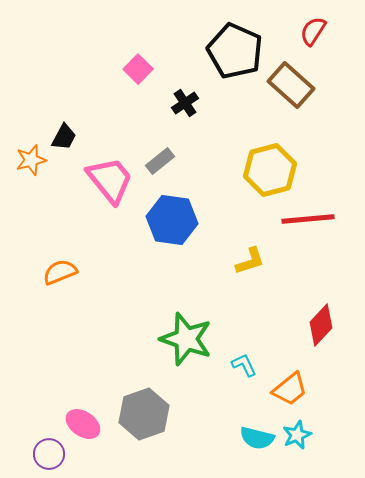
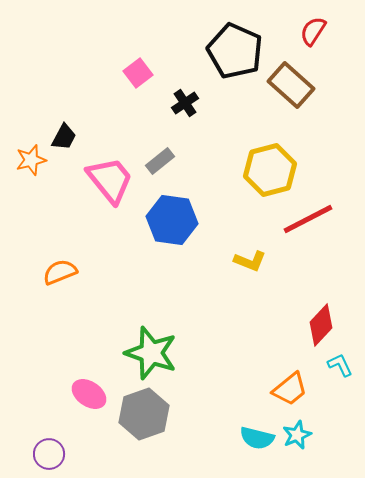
pink square: moved 4 px down; rotated 8 degrees clockwise
red line: rotated 22 degrees counterclockwise
yellow L-shape: rotated 40 degrees clockwise
green star: moved 35 px left, 14 px down
cyan L-shape: moved 96 px right
pink ellipse: moved 6 px right, 30 px up
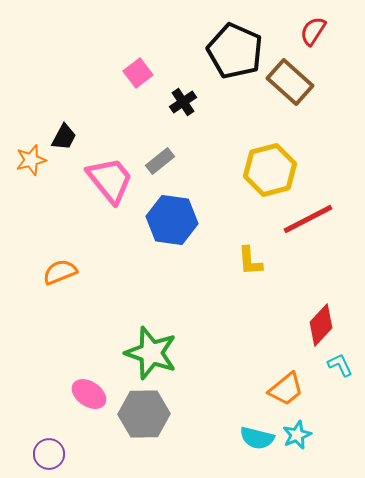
brown rectangle: moved 1 px left, 3 px up
black cross: moved 2 px left, 1 px up
yellow L-shape: rotated 64 degrees clockwise
orange trapezoid: moved 4 px left
gray hexagon: rotated 18 degrees clockwise
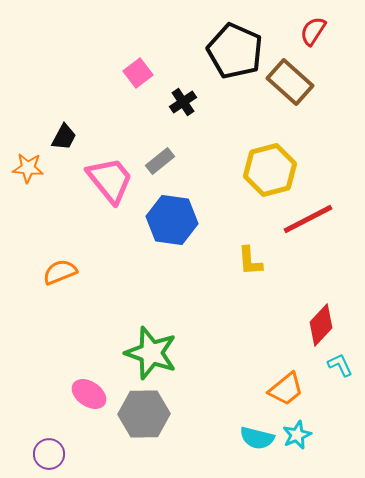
orange star: moved 3 px left, 8 px down; rotated 20 degrees clockwise
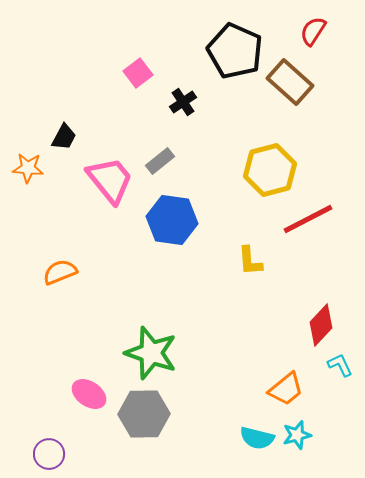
cyan star: rotated 8 degrees clockwise
